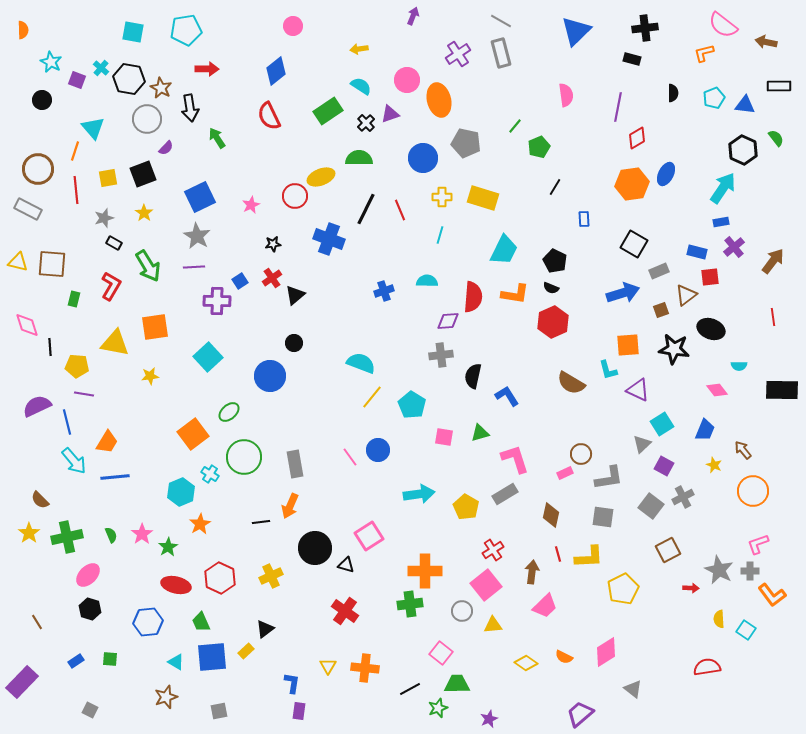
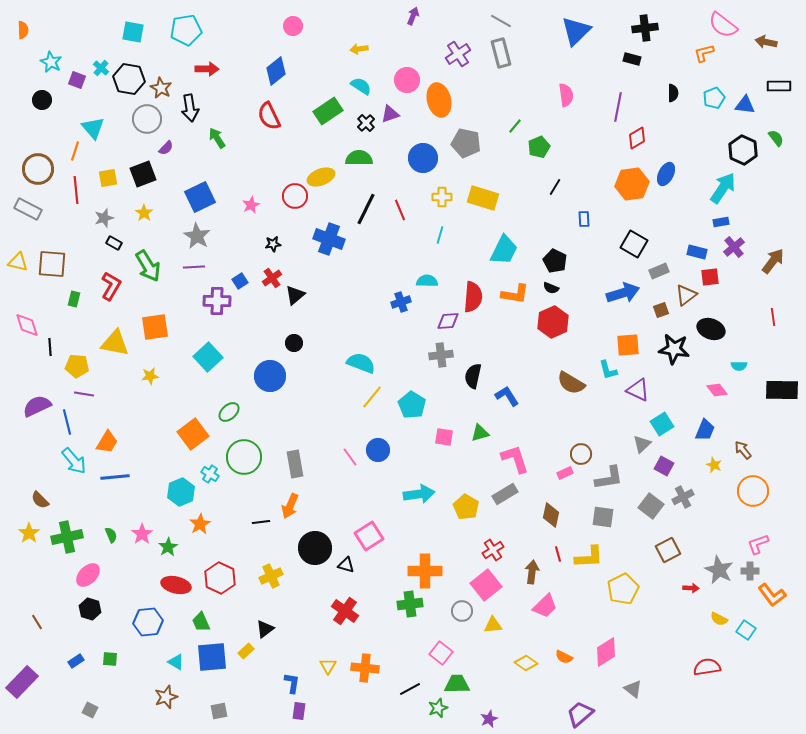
blue cross at (384, 291): moved 17 px right, 11 px down
yellow semicircle at (719, 619): rotated 60 degrees counterclockwise
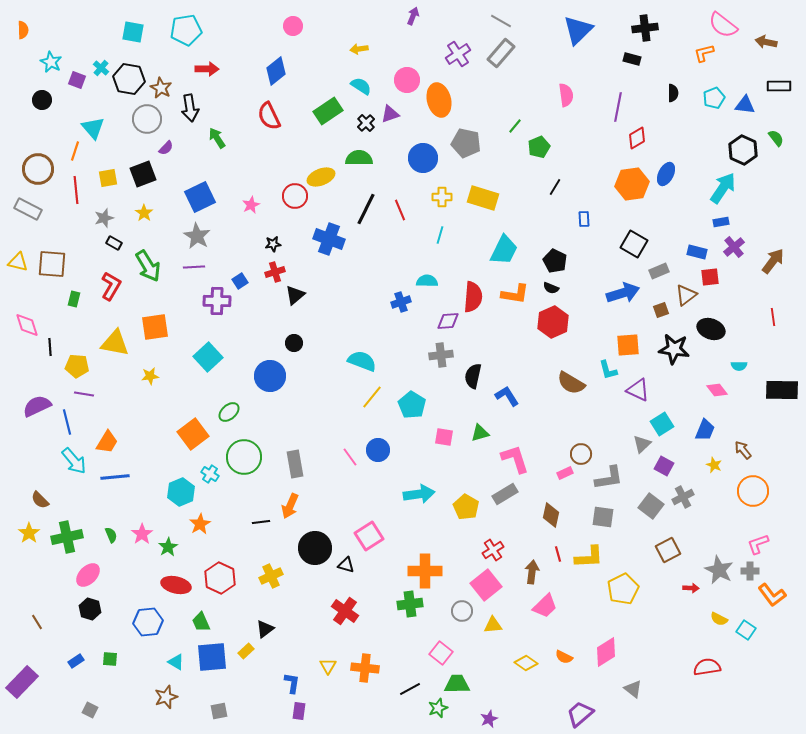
blue triangle at (576, 31): moved 2 px right, 1 px up
gray rectangle at (501, 53): rotated 56 degrees clockwise
red cross at (272, 278): moved 3 px right, 6 px up; rotated 18 degrees clockwise
cyan semicircle at (361, 363): moved 1 px right, 2 px up
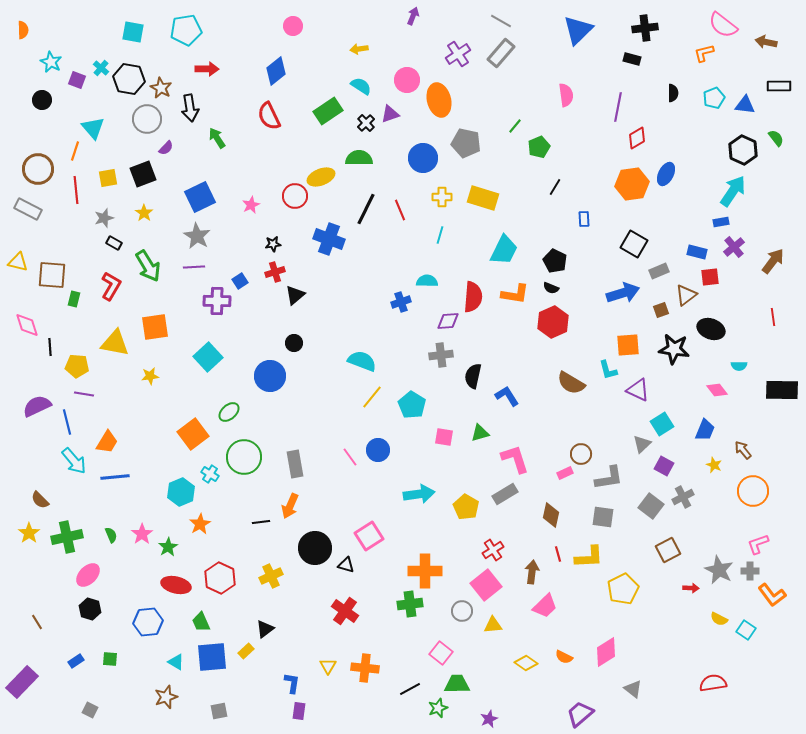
cyan arrow at (723, 188): moved 10 px right, 3 px down
brown square at (52, 264): moved 11 px down
red semicircle at (707, 667): moved 6 px right, 16 px down
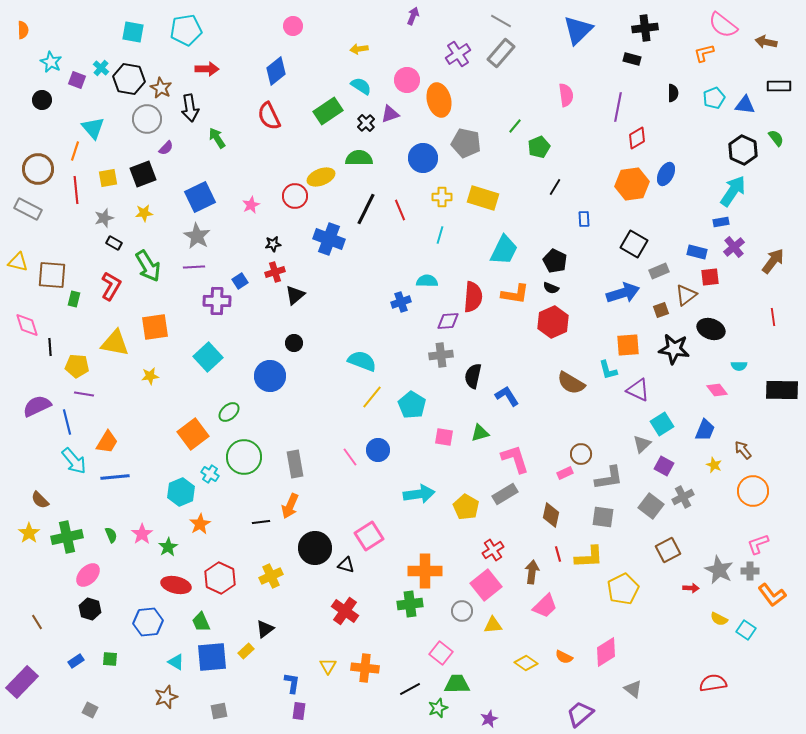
yellow star at (144, 213): rotated 30 degrees clockwise
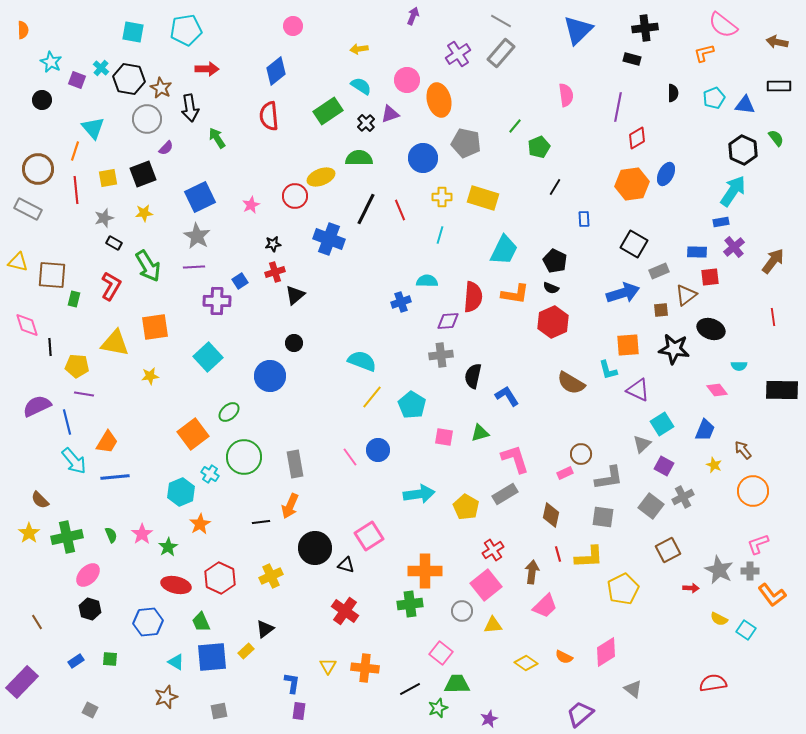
brown arrow at (766, 42): moved 11 px right
red semicircle at (269, 116): rotated 20 degrees clockwise
blue rectangle at (697, 252): rotated 12 degrees counterclockwise
brown square at (661, 310): rotated 14 degrees clockwise
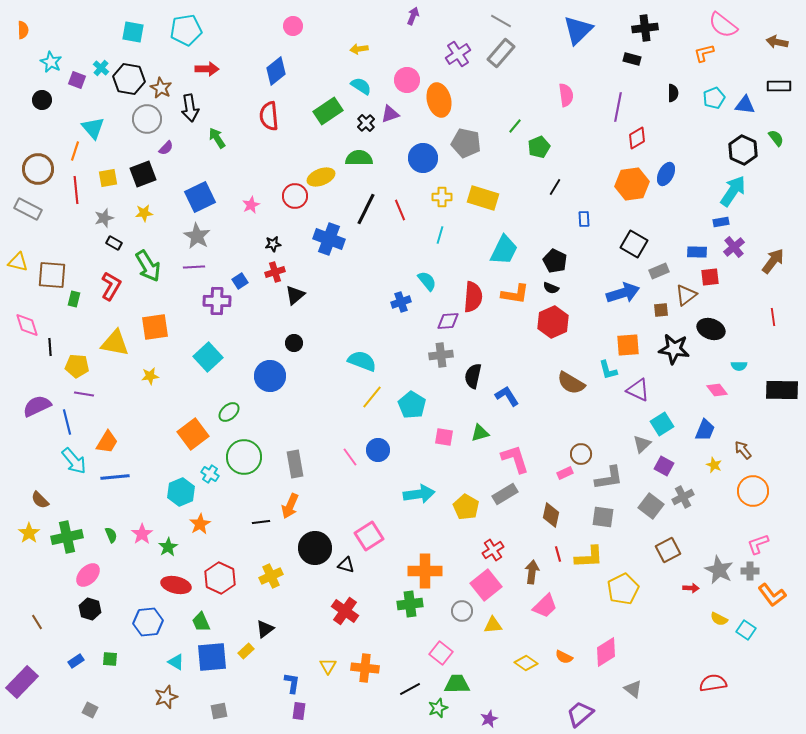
cyan semicircle at (427, 281): rotated 50 degrees clockwise
